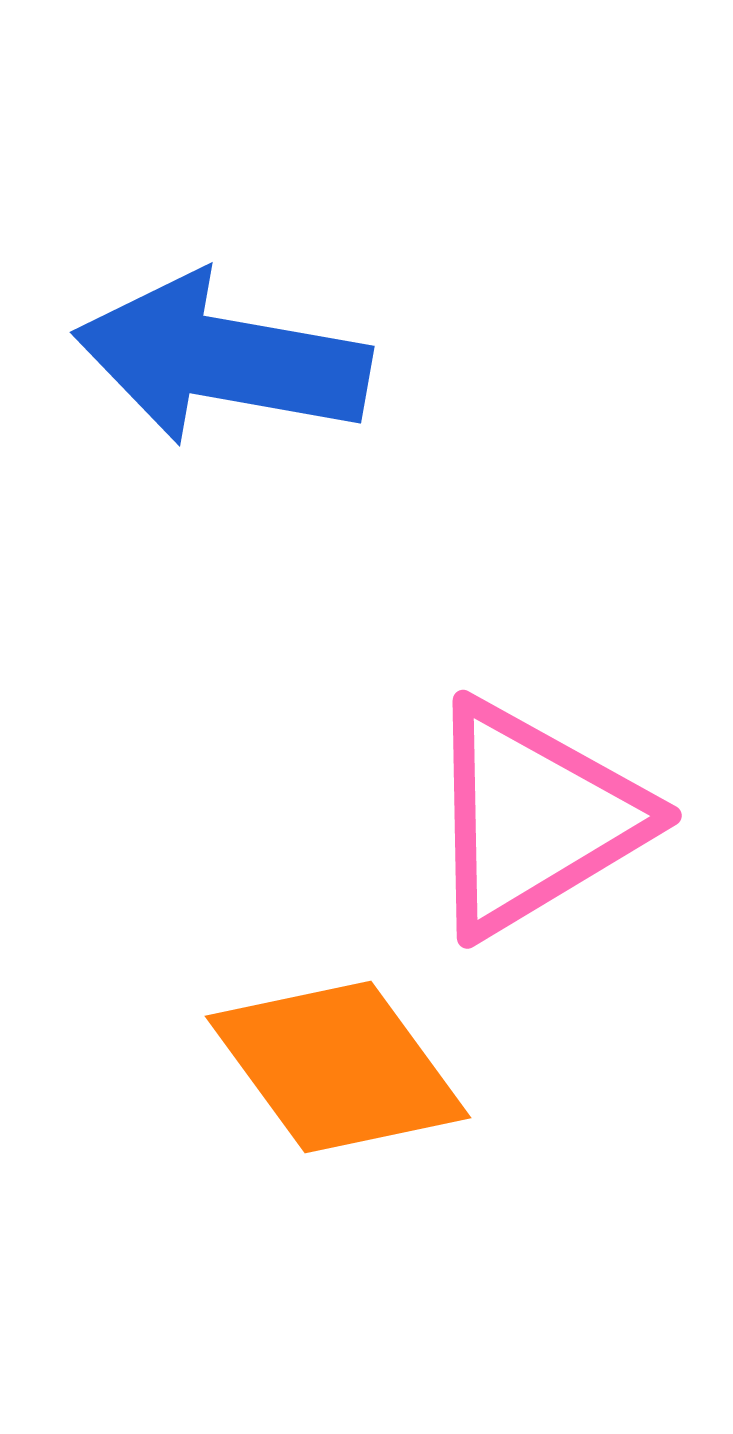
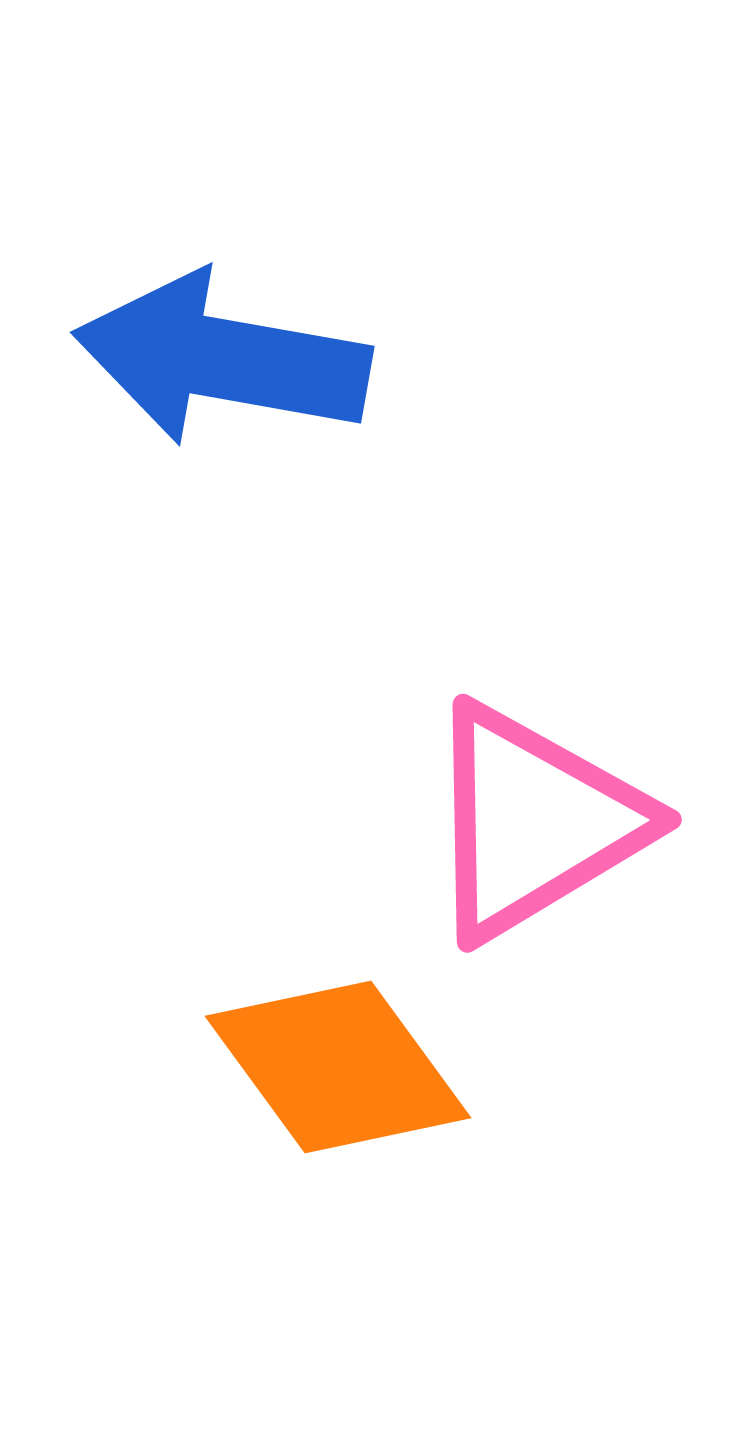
pink triangle: moved 4 px down
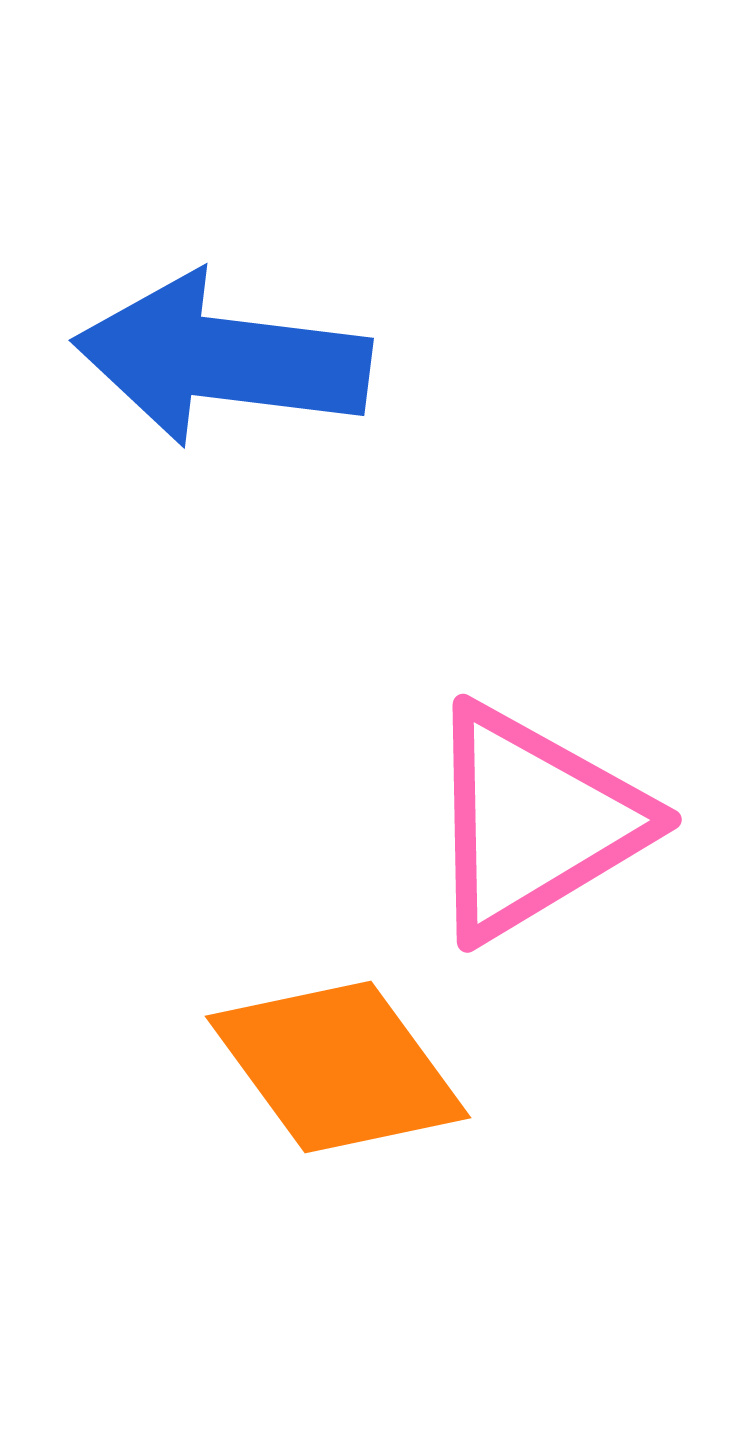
blue arrow: rotated 3 degrees counterclockwise
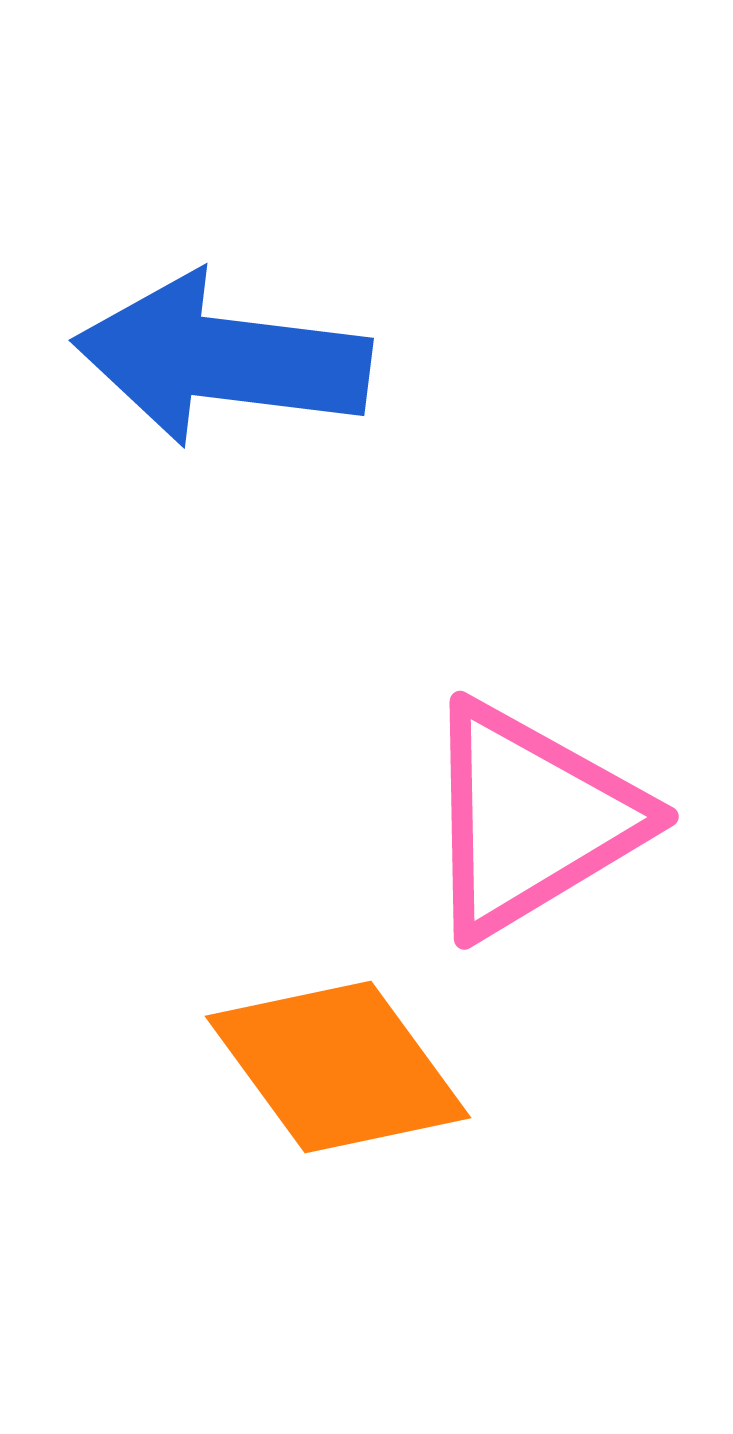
pink triangle: moved 3 px left, 3 px up
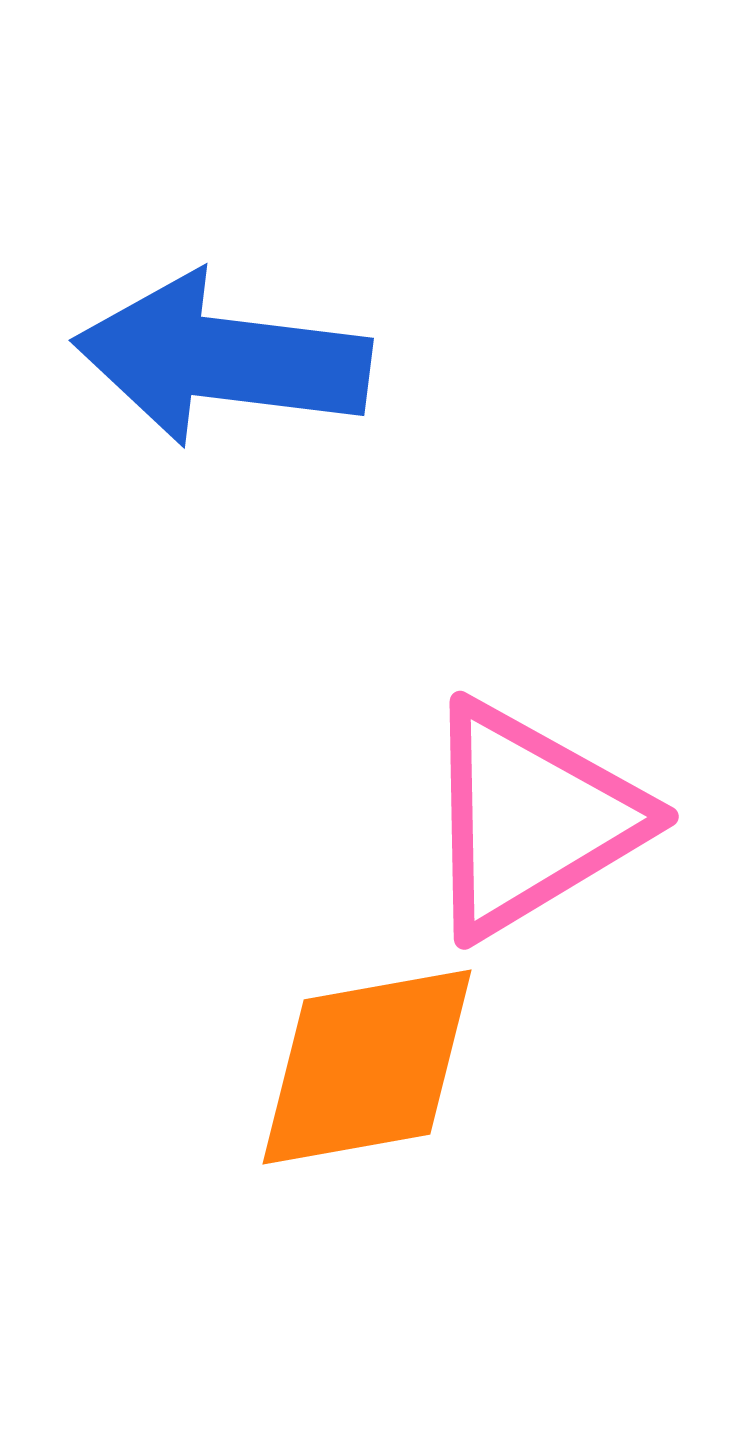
orange diamond: moved 29 px right; rotated 64 degrees counterclockwise
